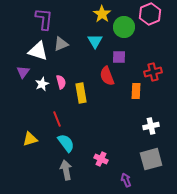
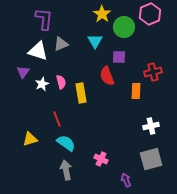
cyan semicircle: rotated 18 degrees counterclockwise
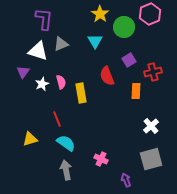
yellow star: moved 2 px left
purple square: moved 10 px right, 3 px down; rotated 32 degrees counterclockwise
white cross: rotated 28 degrees counterclockwise
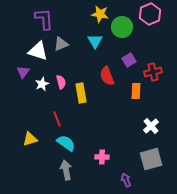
yellow star: rotated 24 degrees counterclockwise
purple L-shape: rotated 10 degrees counterclockwise
green circle: moved 2 px left
pink cross: moved 1 px right, 2 px up; rotated 24 degrees counterclockwise
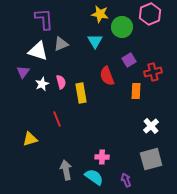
cyan semicircle: moved 28 px right, 34 px down
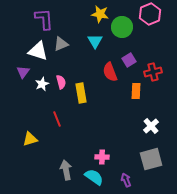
red semicircle: moved 3 px right, 4 px up
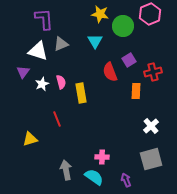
green circle: moved 1 px right, 1 px up
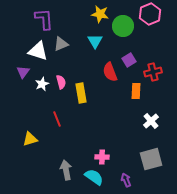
white cross: moved 5 px up
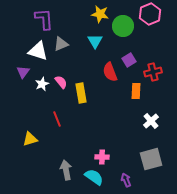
pink semicircle: rotated 24 degrees counterclockwise
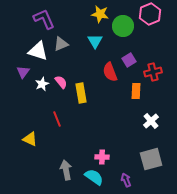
purple L-shape: rotated 20 degrees counterclockwise
yellow triangle: rotated 42 degrees clockwise
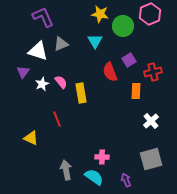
purple L-shape: moved 1 px left, 2 px up
yellow triangle: moved 1 px right, 1 px up
